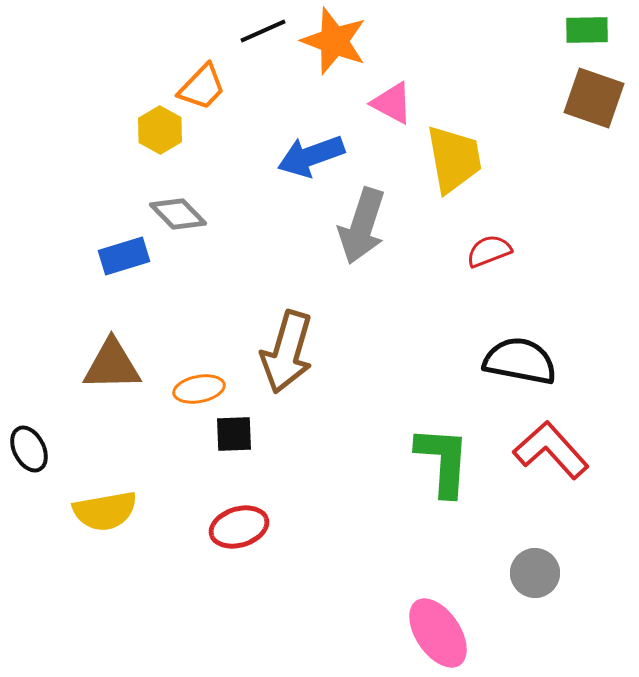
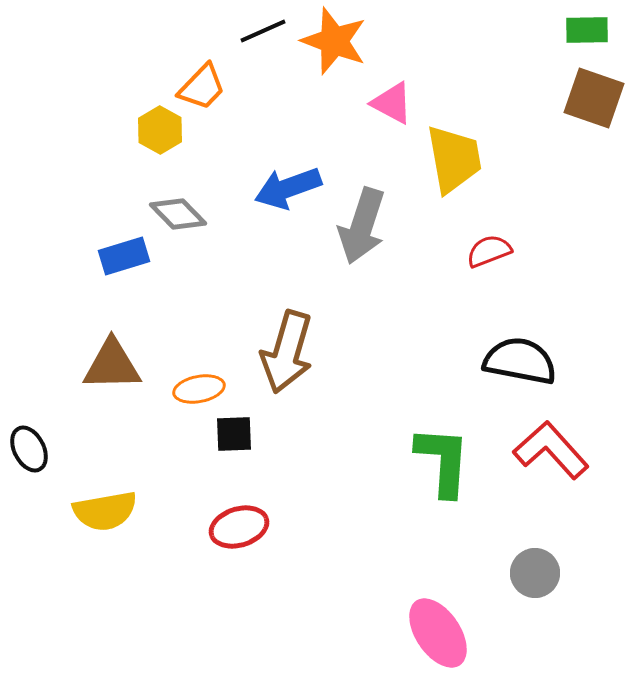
blue arrow: moved 23 px left, 32 px down
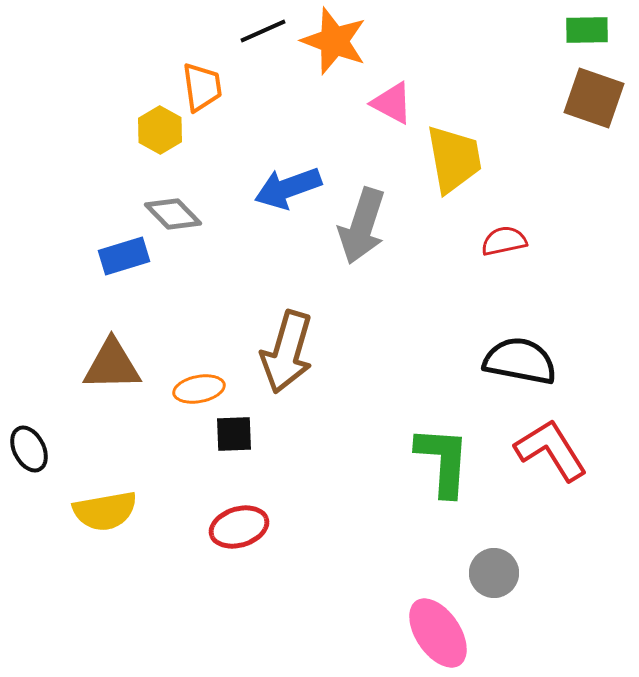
orange trapezoid: rotated 52 degrees counterclockwise
gray diamond: moved 5 px left
red semicircle: moved 15 px right, 10 px up; rotated 9 degrees clockwise
red L-shape: rotated 10 degrees clockwise
gray circle: moved 41 px left
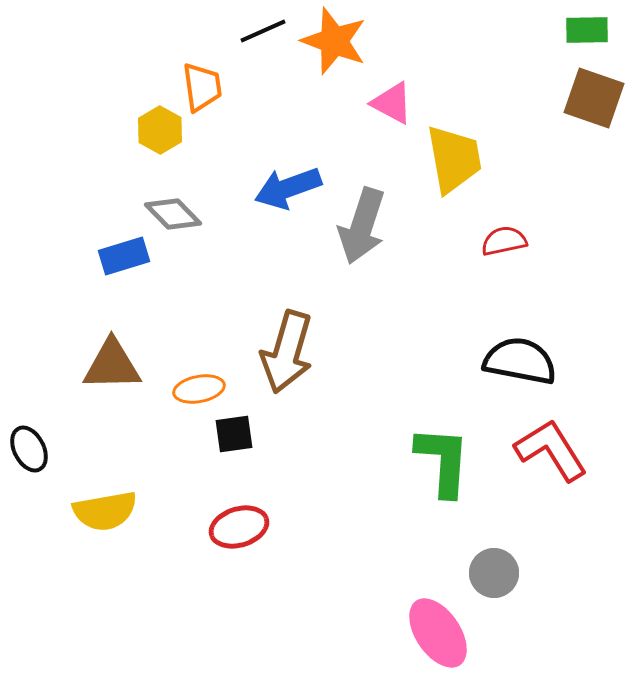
black square: rotated 6 degrees counterclockwise
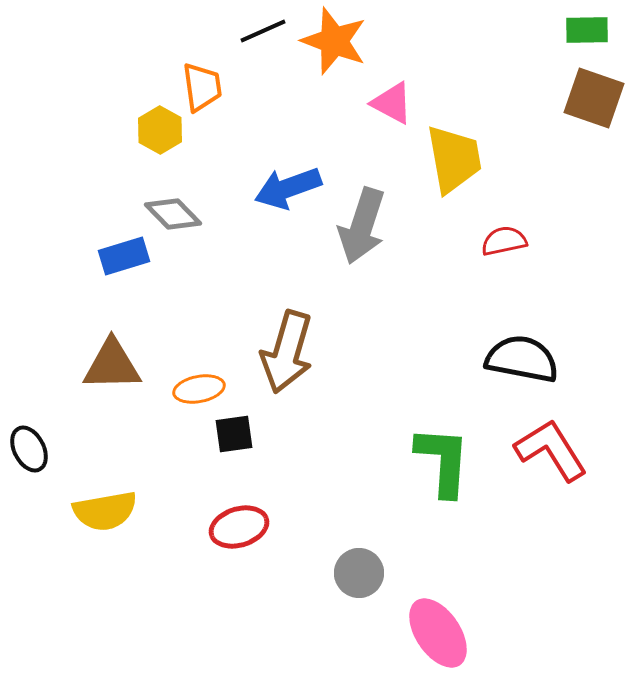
black semicircle: moved 2 px right, 2 px up
gray circle: moved 135 px left
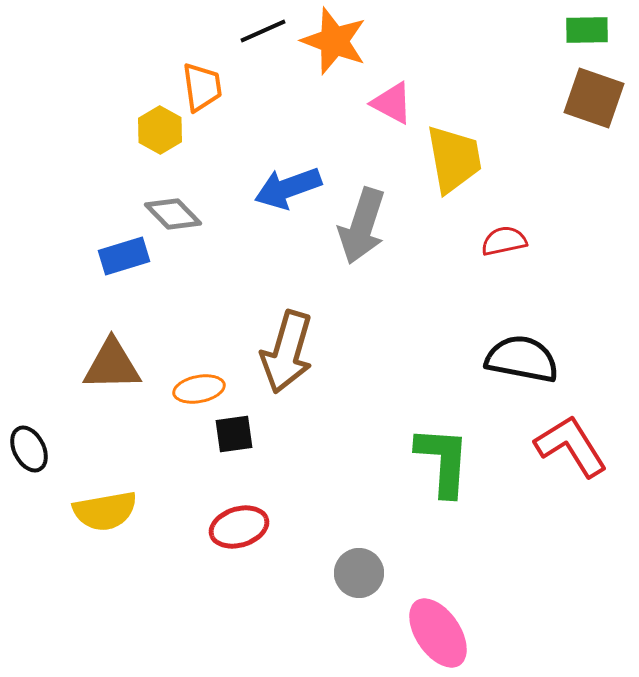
red L-shape: moved 20 px right, 4 px up
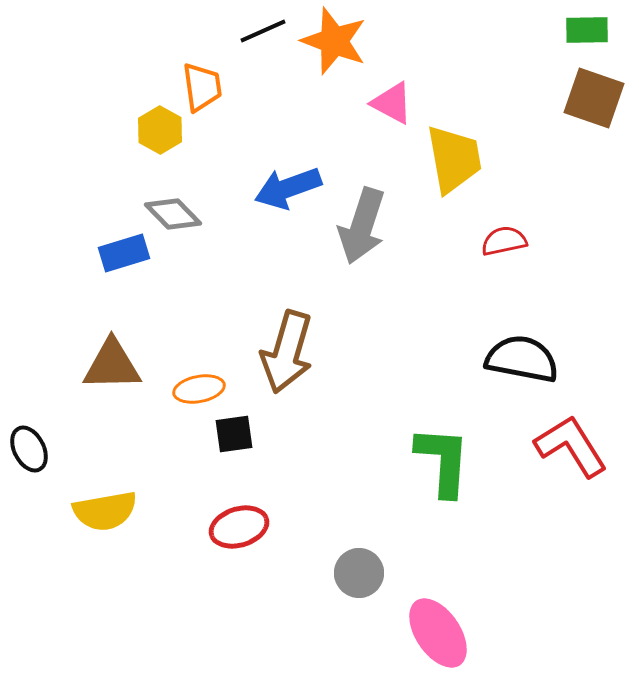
blue rectangle: moved 3 px up
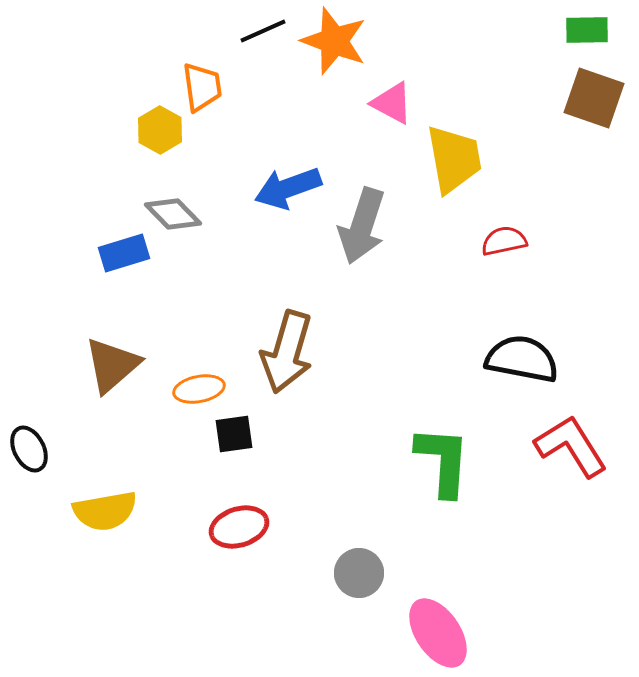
brown triangle: rotated 40 degrees counterclockwise
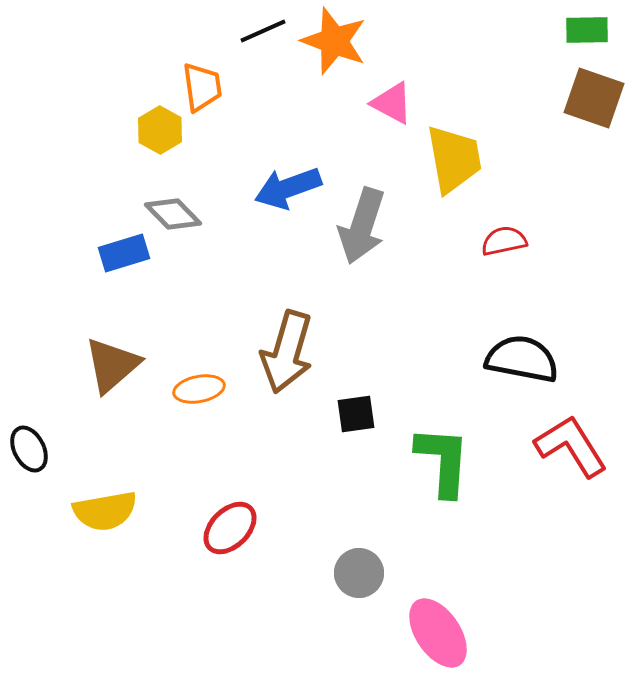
black square: moved 122 px right, 20 px up
red ellipse: moved 9 px left, 1 px down; rotated 28 degrees counterclockwise
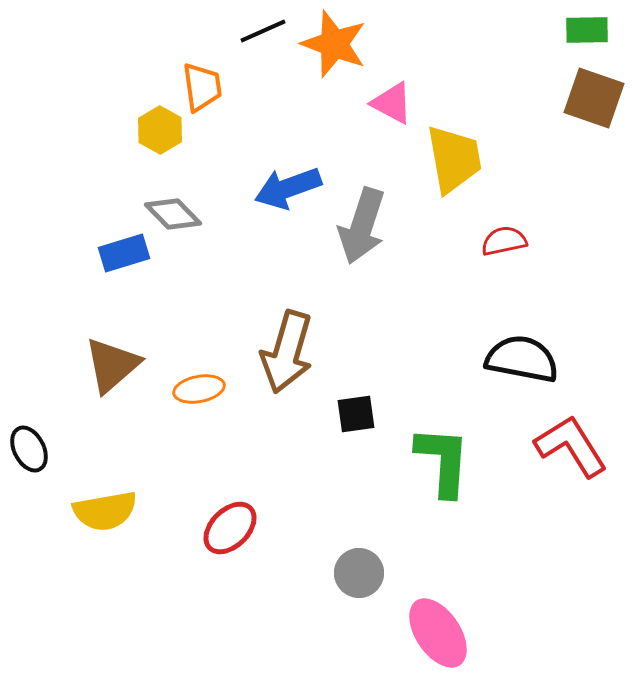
orange star: moved 3 px down
